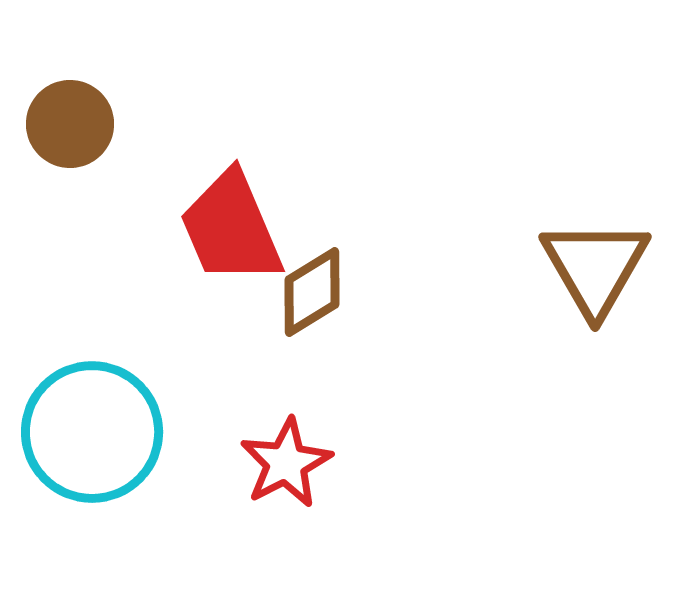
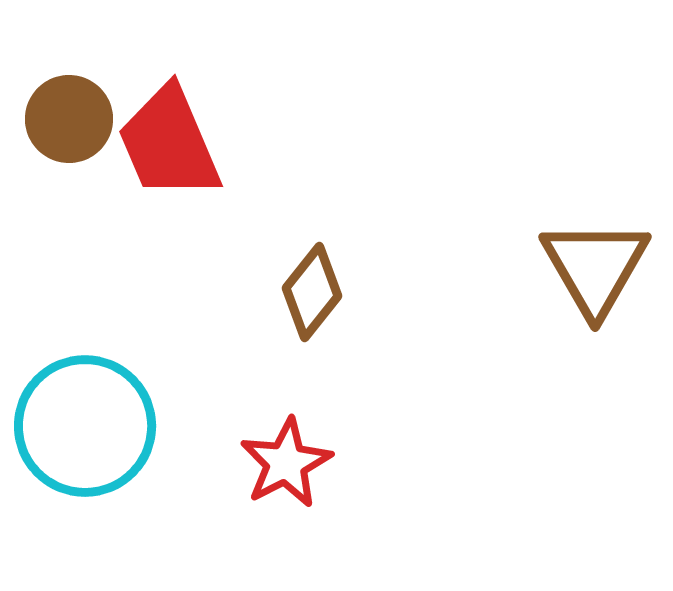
brown circle: moved 1 px left, 5 px up
red trapezoid: moved 62 px left, 85 px up
brown diamond: rotated 20 degrees counterclockwise
cyan circle: moved 7 px left, 6 px up
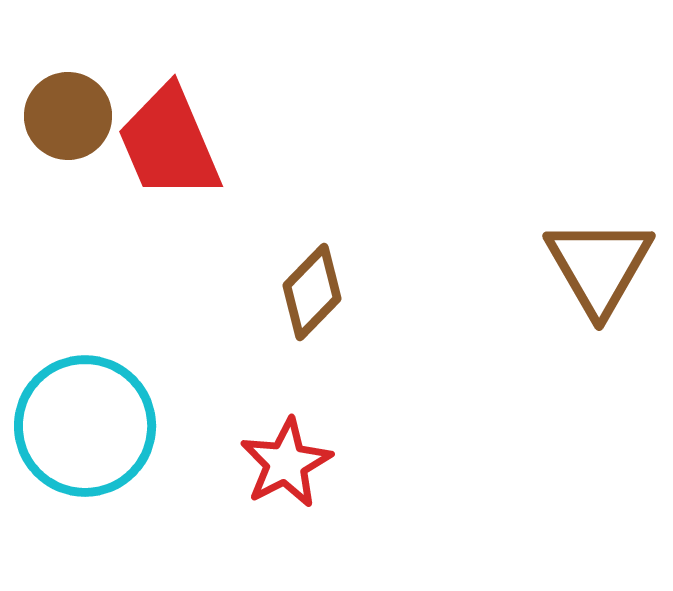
brown circle: moved 1 px left, 3 px up
brown triangle: moved 4 px right, 1 px up
brown diamond: rotated 6 degrees clockwise
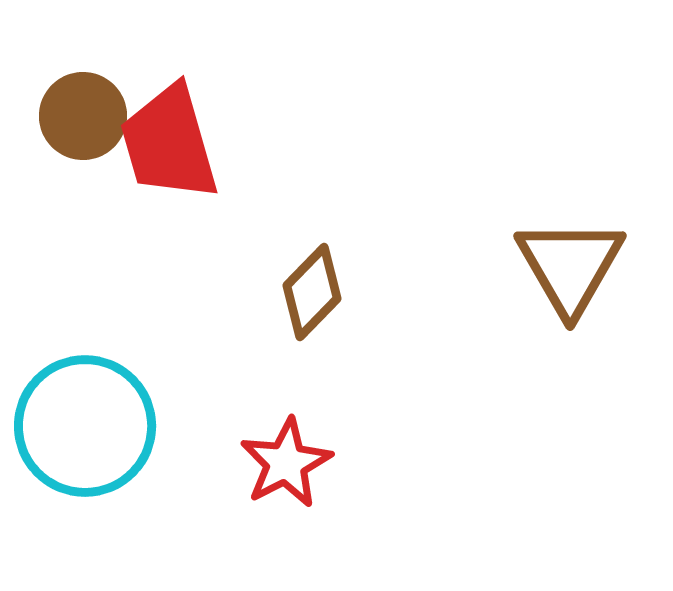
brown circle: moved 15 px right
red trapezoid: rotated 7 degrees clockwise
brown triangle: moved 29 px left
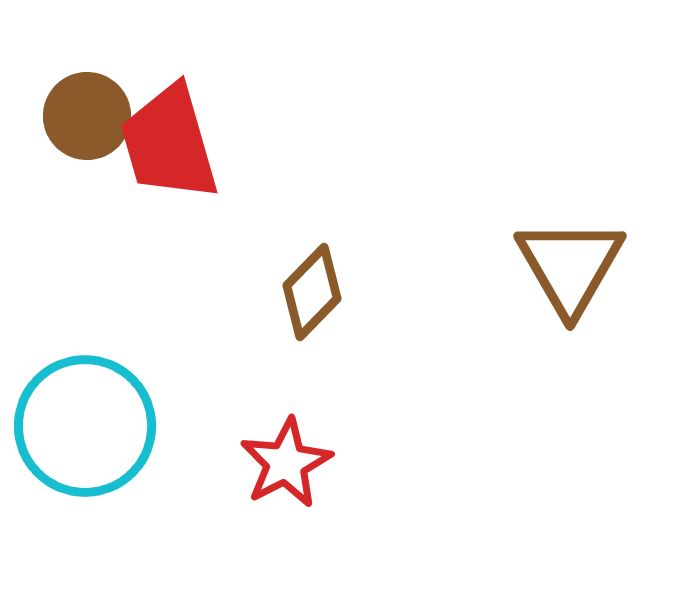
brown circle: moved 4 px right
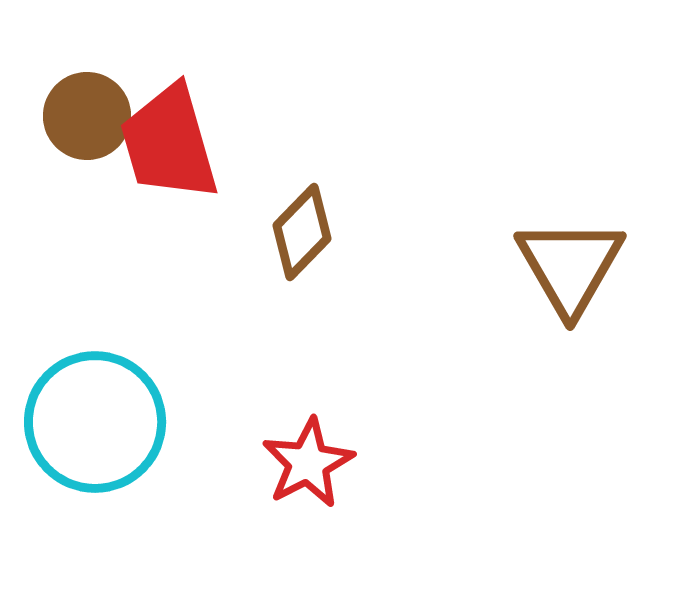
brown diamond: moved 10 px left, 60 px up
cyan circle: moved 10 px right, 4 px up
red star: moved 22 px right
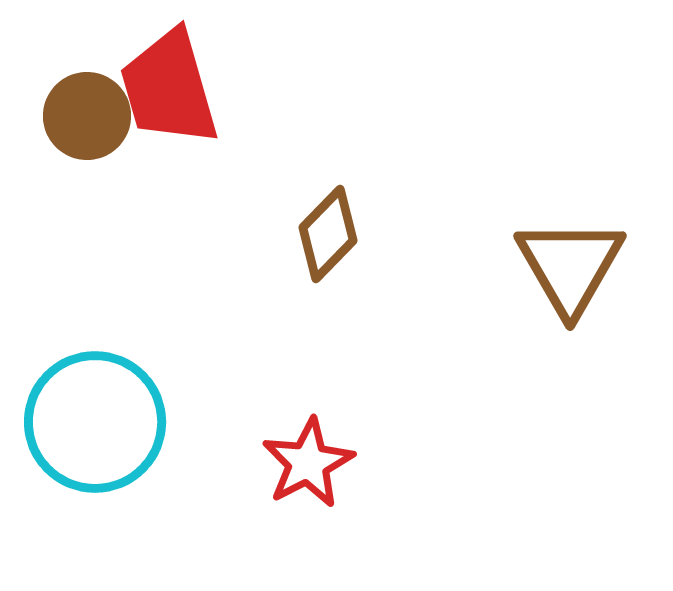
red trapezoid: moved 55 px up
brown diamond: moved 26 px right, 2 px down
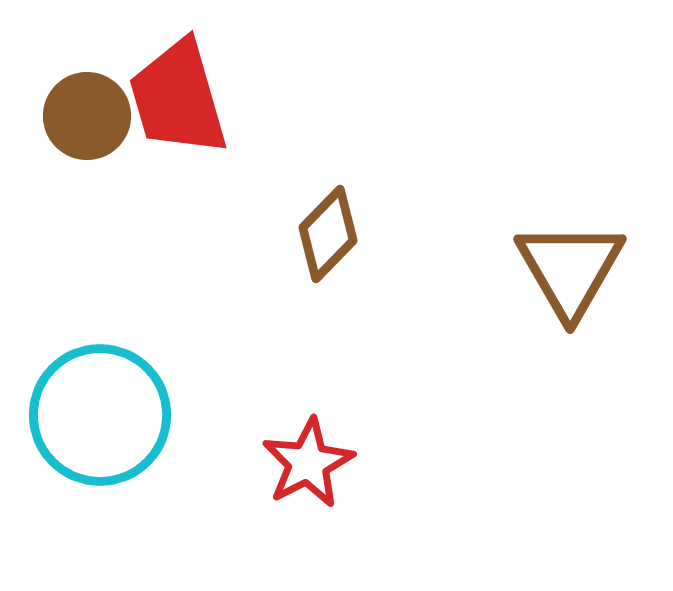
red trapezoid: moved 9 px right, 10 px down
brown triangle: moved 3 px down
cyan circle: moved 5 px right, 7 px up
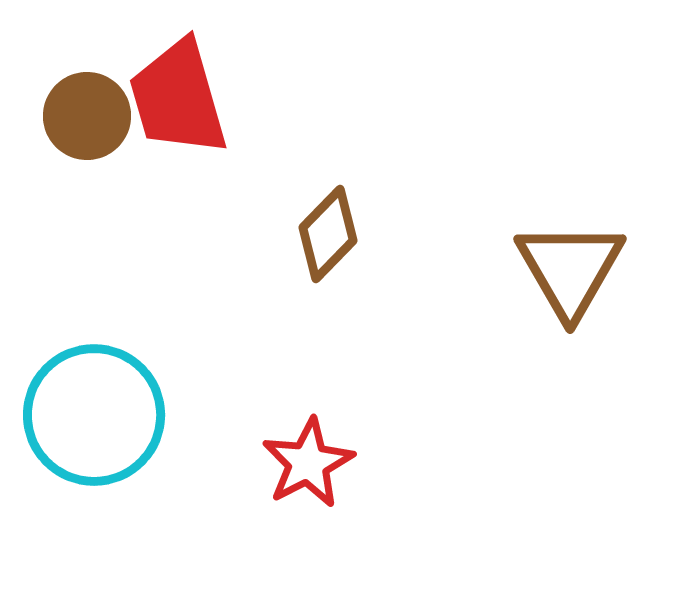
cyan circle: moved 6 px left
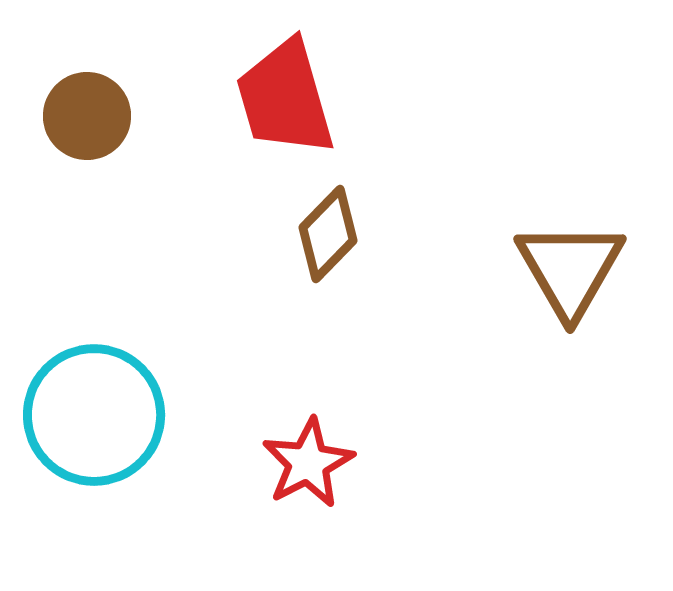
red trapezoid: moved 107 px right
